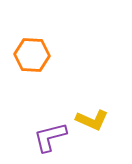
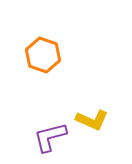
orange hexagon: moved 11 px right; rotated 16 degrees clockwise
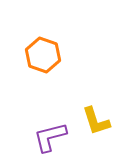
yellow L-shape: moved 4 px right, 1 px down; rotated 48 degrees clockwise
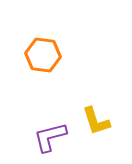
orange hexagon: rotated 12 degrees counterclockwise
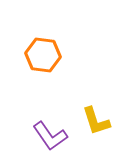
purple L-shape: moved 1 px up; rotated 111 degrees counterclockwise
